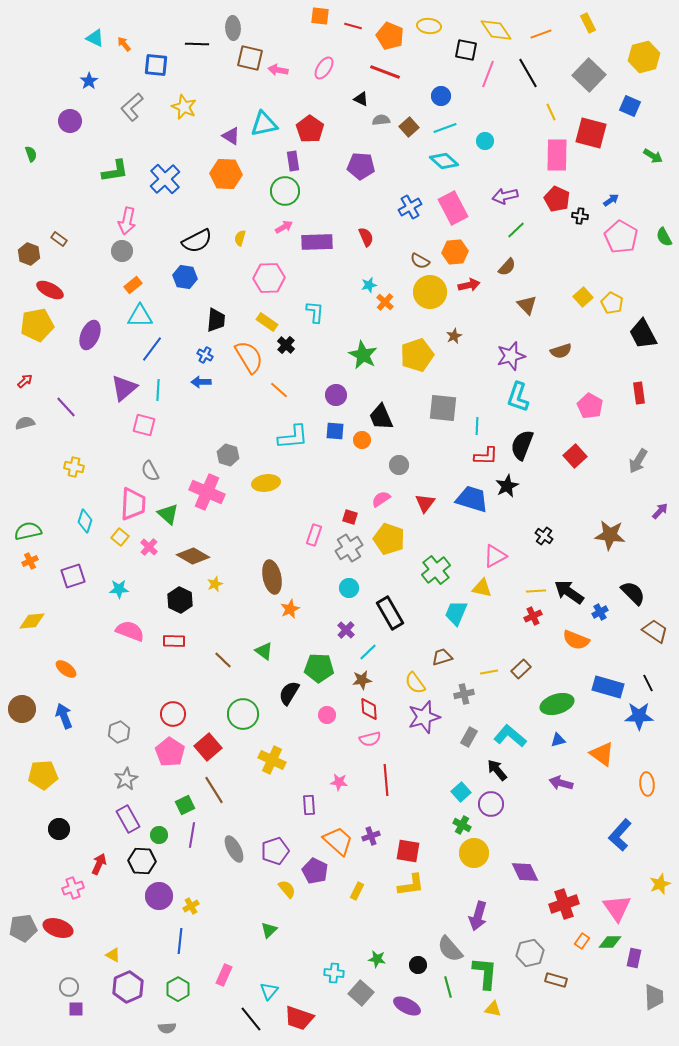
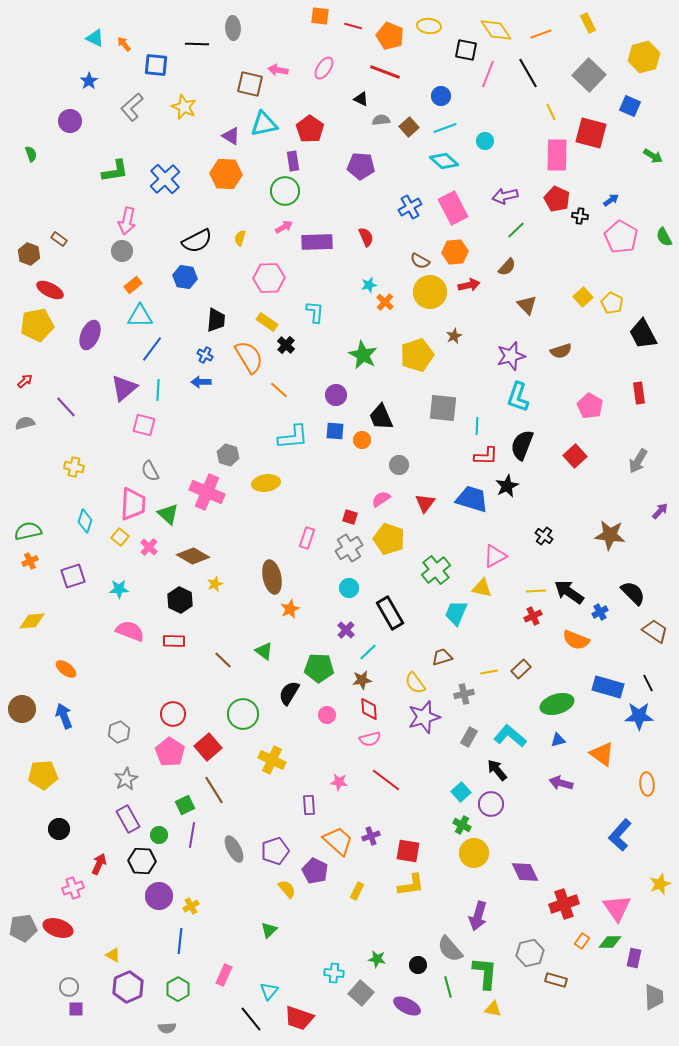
brown square at (250, 58): moved 26 px down
pink rectangle at (314, 535): moved 7 px left, 3 px down
red line at (386, 780): rotated 48 degrees counterclockwise
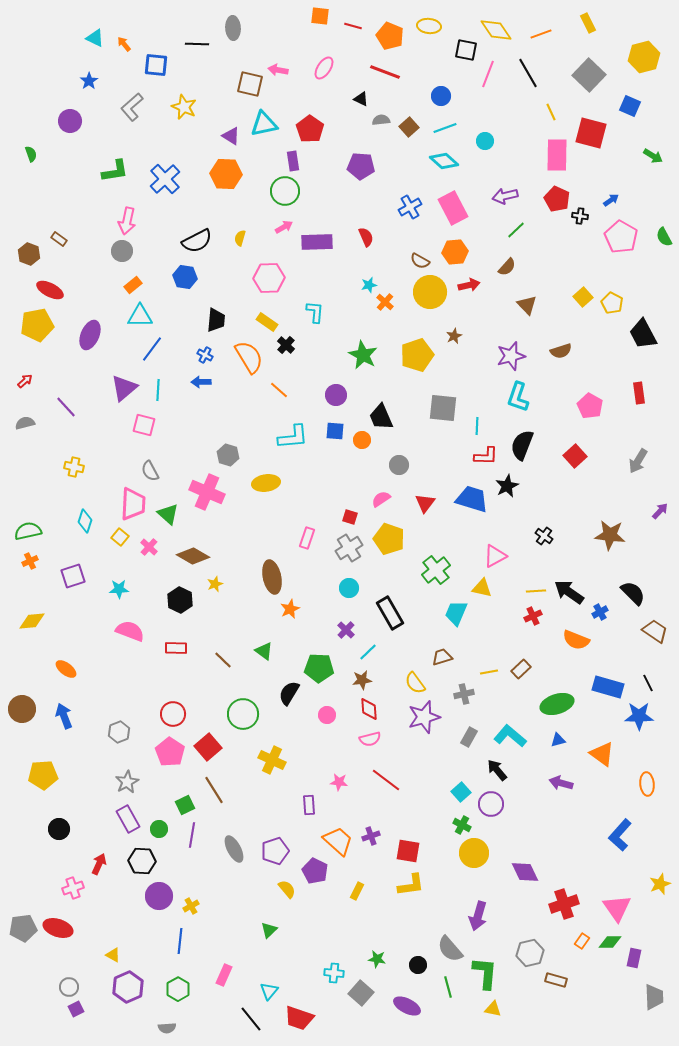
red rectangle at (174, 641): moved 2 px right, 7 px down
gray star at (126, 779): moved 1 px right, 3 px down
green circle at (159, 835): moved 6 px up
purple square at (76, 1009): rotated 28 degrees counterclockwise
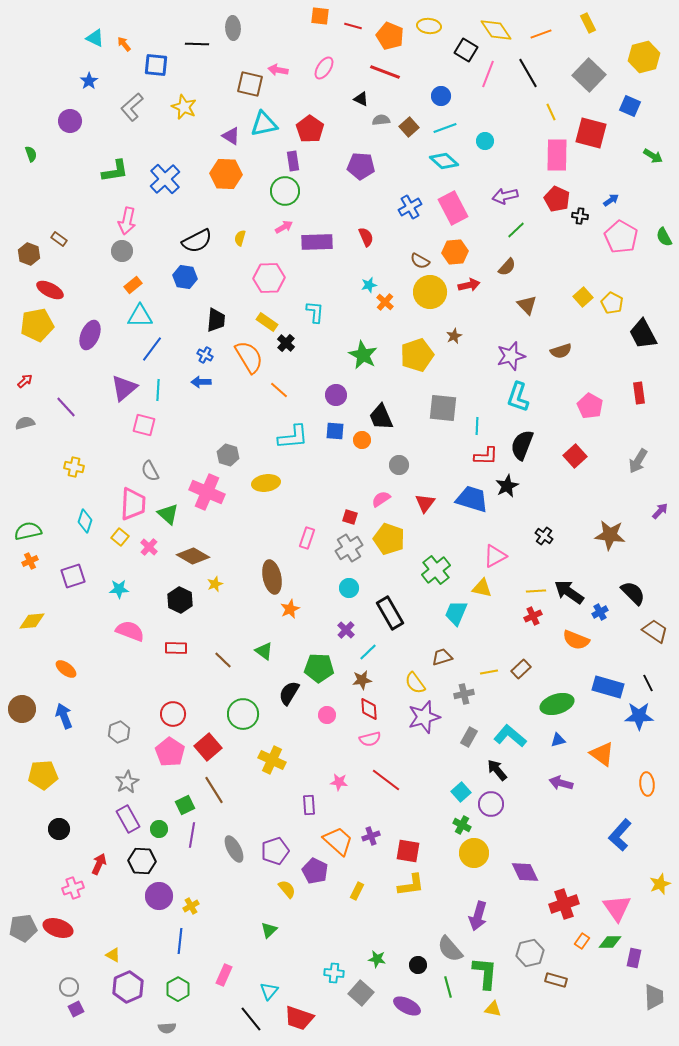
black square at (466, 50): rotated 20 degrees clockwise
black cross at (286, 345): moved 2 px up
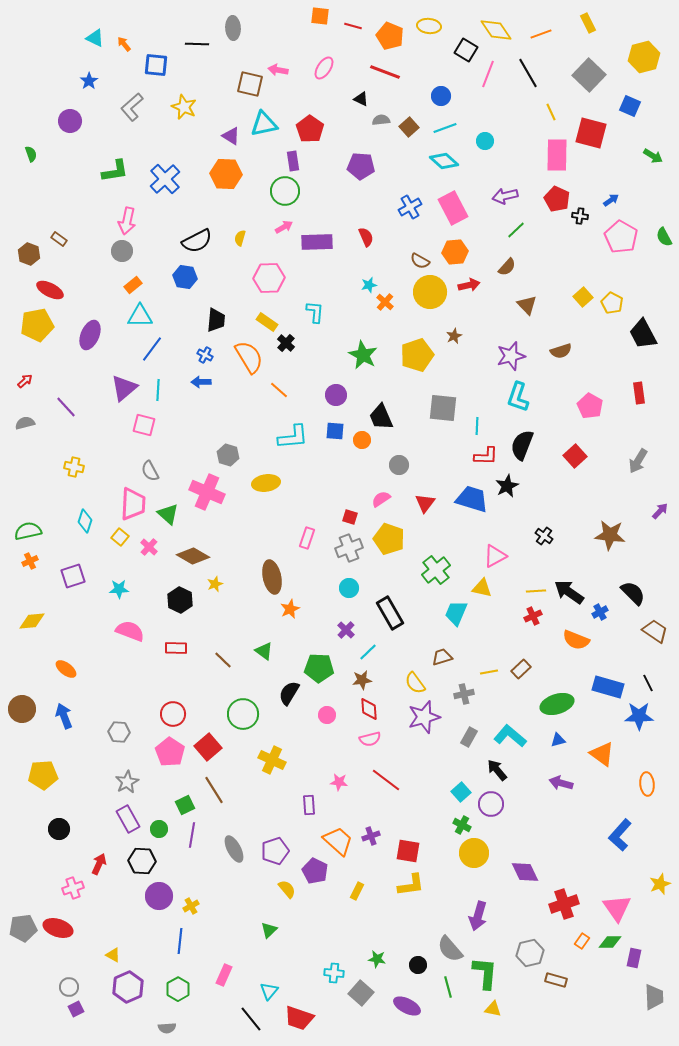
gray cross at (349, 548): rotated 12 degrees clockwise
gray hexagon at (119, 732): rotated 25 degrees clockwise
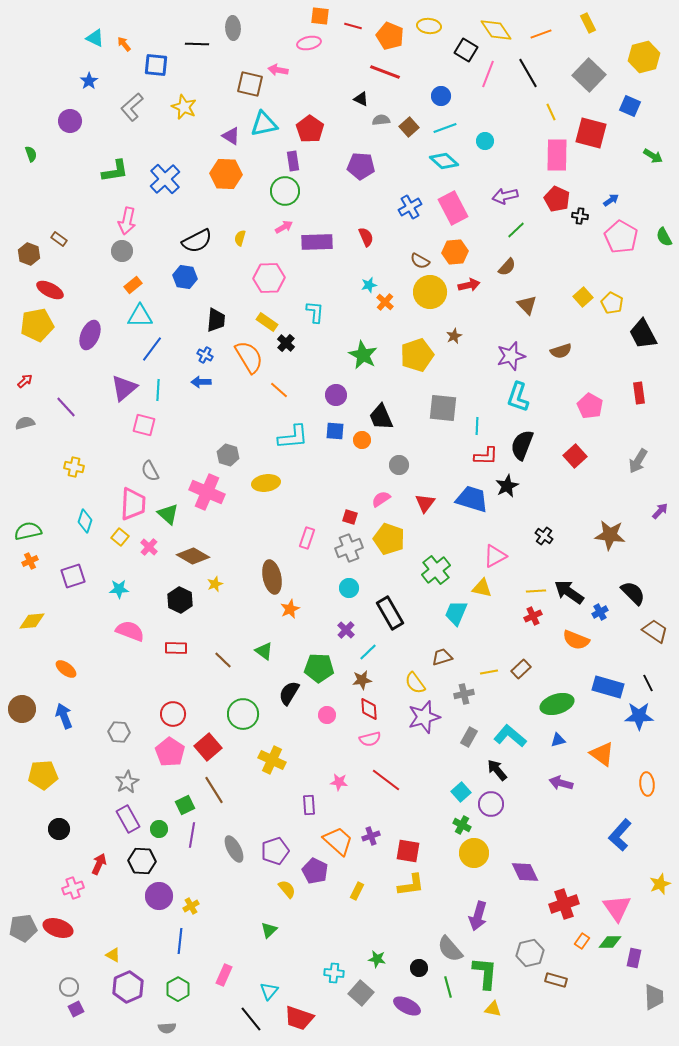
pink ellipse at (324, 68): moved 15 px left, 25 px up; rotated 45 degrees clockwise
black circle at (418, 965): moved 1 px right, 3 px down
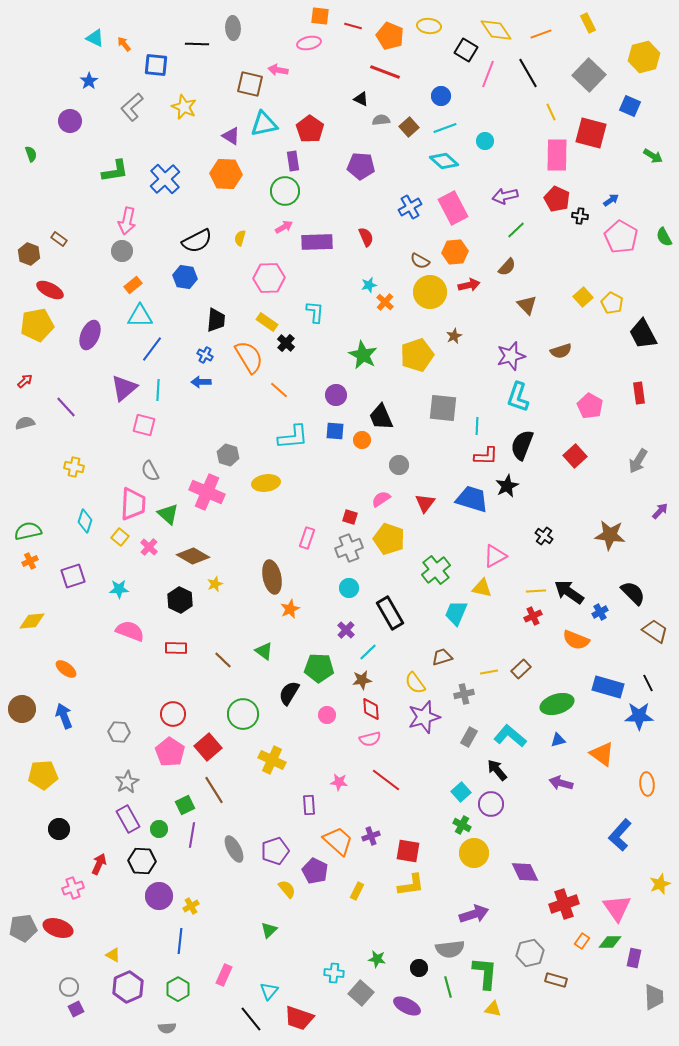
red diamond at (369, 709): moved 2 px right
purple arrow at (478, 916): moved 4 px left, 2 px up; rotated 124 degrees counterclockwise
gray semicircle at (450, 949): rotated 56 degrees counterclockwise
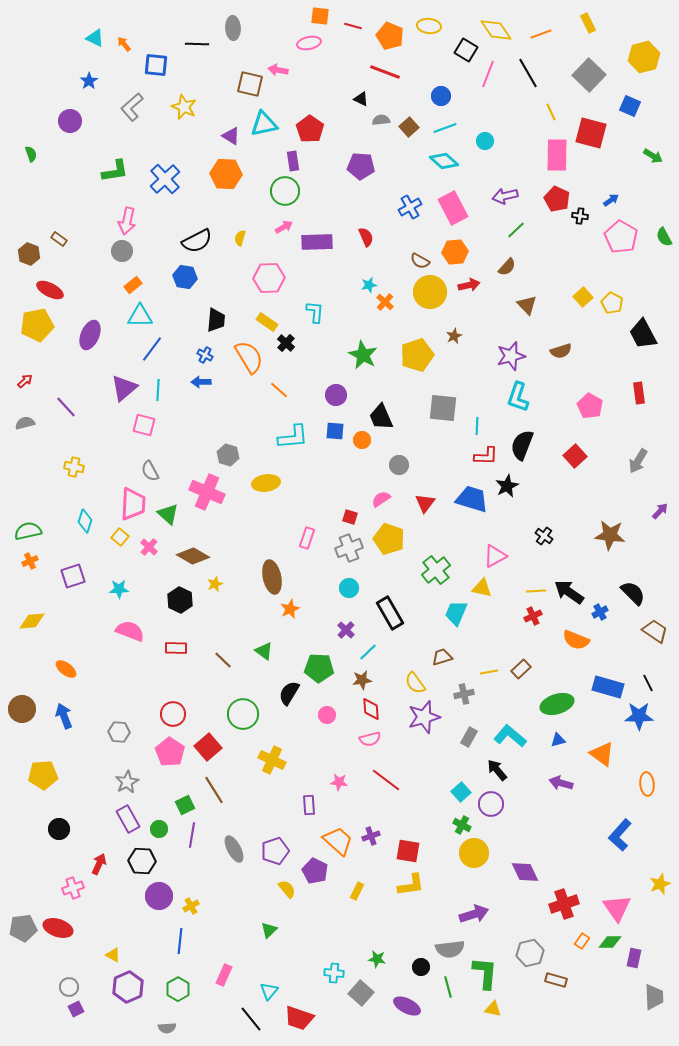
black circle at (419, 968): moved 2 px right, 1 px up
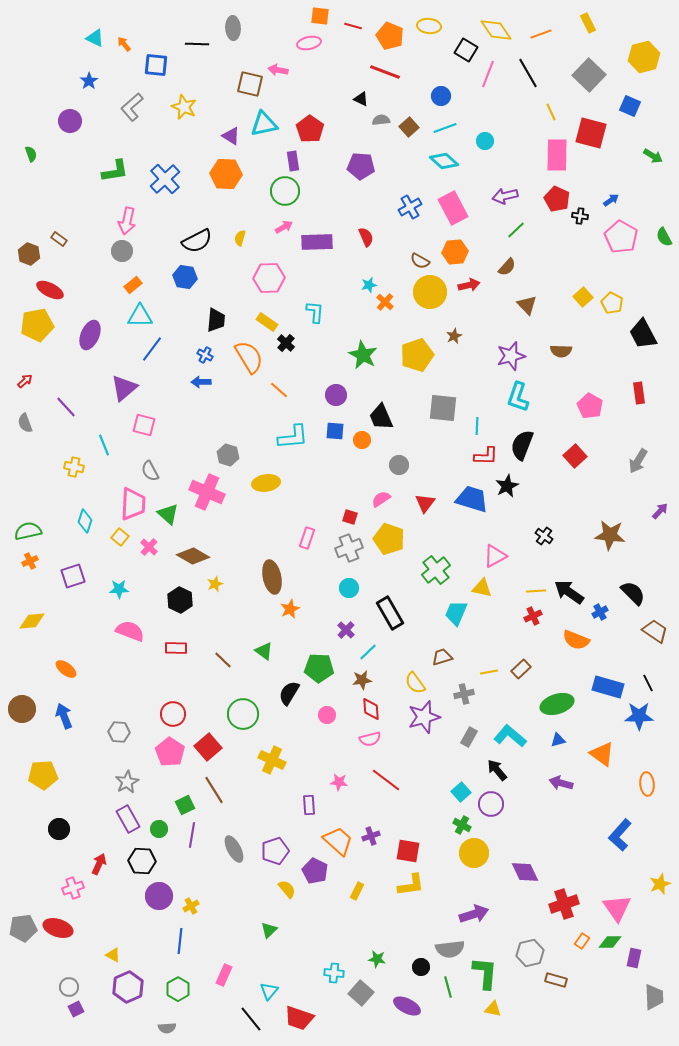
brown semicircle at (561, 351): rotated 20 degrees clockwise
cyan line at (158, 390): moved 54 px left, 55 px down; rotated 25 degrees counterclockwise
gray semicircle at (25, 423): rotated 96 degrees counterclockwise
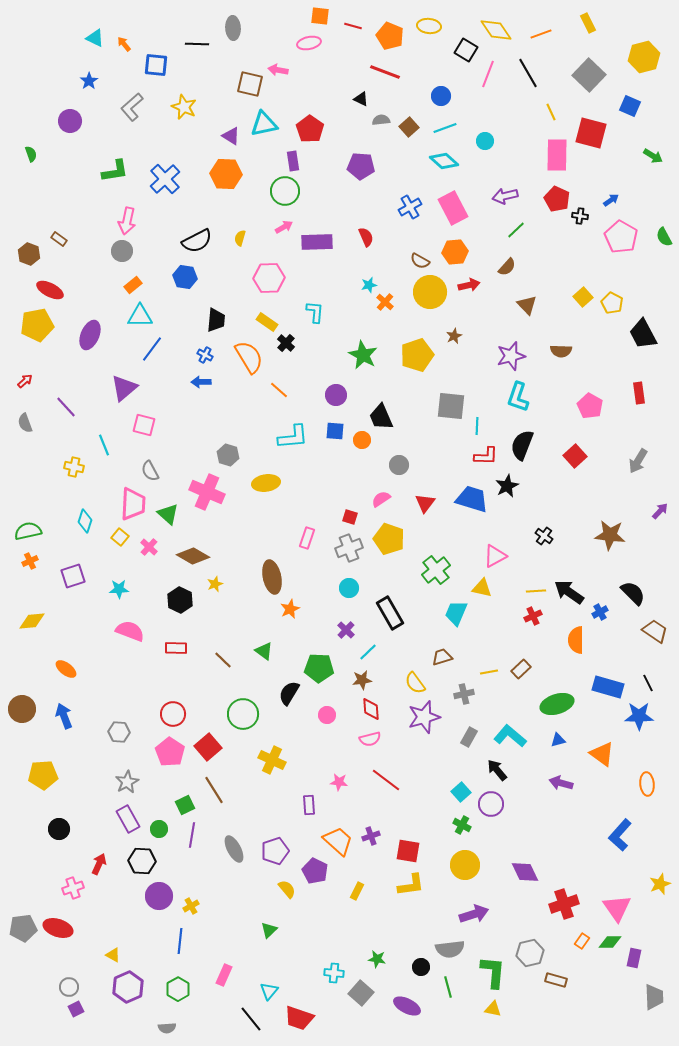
gray square at (443, 408): moved 8 px right, 2 px up
orange semicircle at (576, 640): rotated 68 degrees clockwise
yellow circle at (474, 853): moved 9 px left, 12 px down
green L-shape at (485, 973): moved 8 px right, 1 px up
